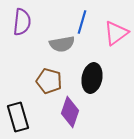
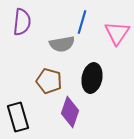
pink triangle: moved 1 px right; rotated 20 degrees counterclockwise
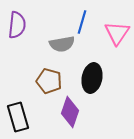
purple semicircle: moved 5 px left, 3 px down
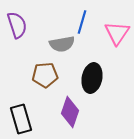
purple semicircle: rotated 24 degrees counterclockwise
brown pentagon: moved 4 px left, 6 px up; rotated 20 degrees counterclockwise
black rectangle: moved 3 px right, 2 px down
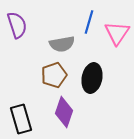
blue line: moved 7 px right
brown pentagon: moved 9 px right; rotated 15 degrees counterclockwise
purple diamond: moved 6 px left
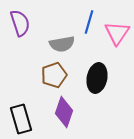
purple semicircle: moved 3 px right, 2 px up
black ellipse: moved 5 px right
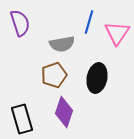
black rectangle: moved 1 px right
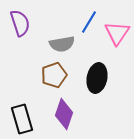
blue line: rotated 15 degrees clockwise
purple diamond: moved 2 px down
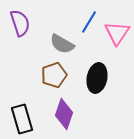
gray semicircle: rotated 40 degrees clockwise
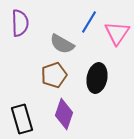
purple semicircle: rotated 16 degrees clockwise
